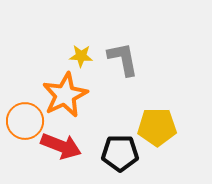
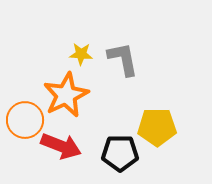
yellow star: moved 2 px up
orange star: moved 1 px right
orange circle: moved 1 px up
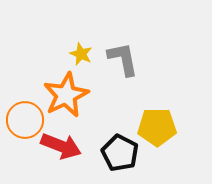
yellow star: rotated 20 degrees clockwise
black pentagon: rotated 27 degrees clockwise
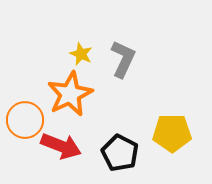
gray L-shape: rotated 36 degrees clockwise
orange star: moved 4 px right, 1 px up
yellow pentagon: moved 15 px right, 6 px down
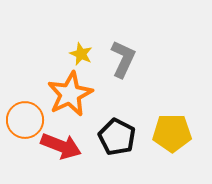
black pentagon: moved 3 px left, 16 px up
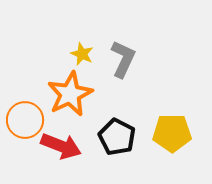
yellow star: moved 1 px right
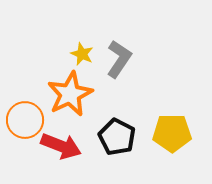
gray L-shape: moved 4 px left; rotated 9 degrees clockwise
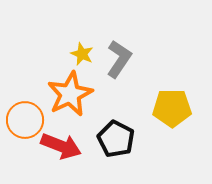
yellow pentagon: moved 25 px up
black pentagon: moved 1 px left, 2 px down
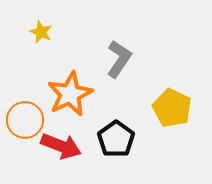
yellow star: moved 41 px left, 22 px up
yellow pentagon: rotated 27 degrees clockwise
black pentagon: rotated 9 degrees clockwise
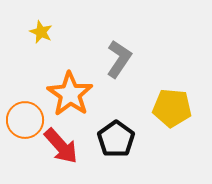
orange star: rotated 12 degrees counterclockwise
yellow pentagon: rotated 21 degrees counterclockwise
red arrow: rotated 27 degrees clockwise
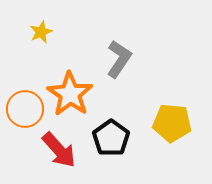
yellow star: rotated 25 degrees clockwise
yellow pentagon: moved 15 px down
orange circle: moved 11 px up
black pentagon: moved 5 px left, 1 px up
red arrow: moved 2 px left, 4 px down
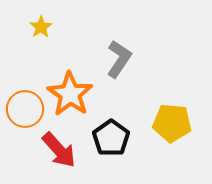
yellow star: moved 5 px up; rotated 10 degrees counterclockwise
